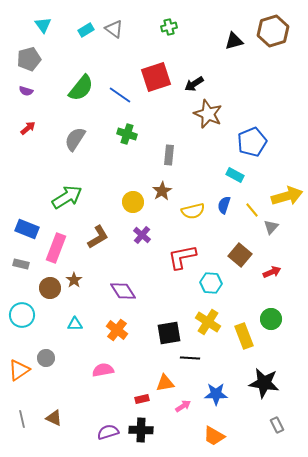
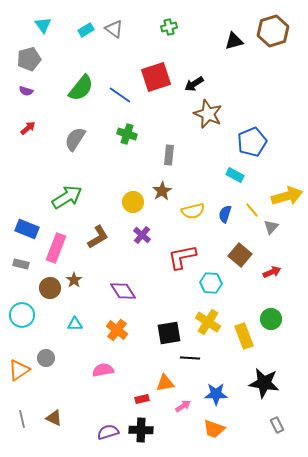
blue semicircle at (224, 205): moved 1 px right, 9 px down
orange trapezoid at (214, 436): moved 7 px up; rotated 10 degrees counterclockwise
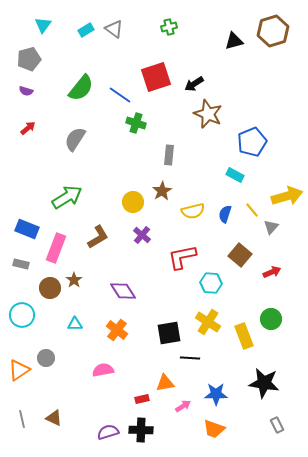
cyan triangle at (43, 25): rotated 12 degrees clockwise
green cross at (127, 134): moved 9 px right, 11 px up
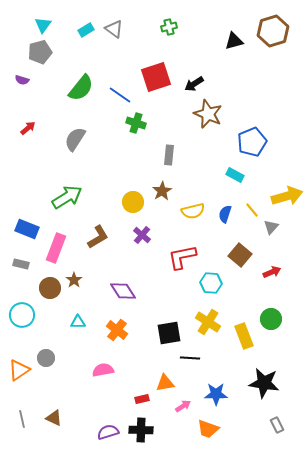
gray pentagon at (29, 59): moved 11 px right, 7 px up
purple semicircle at (26, 91): moved 4 px left, 11 px up
cyan triangle at (75, 324): moved 3 px right, 2 px up
orange trapezoid at (214, 429): moved 6 px left
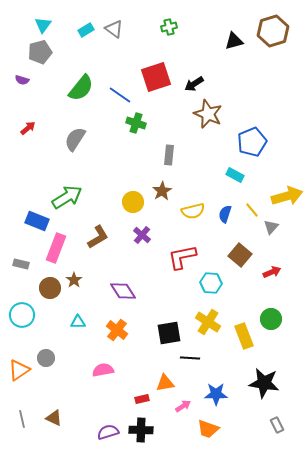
blue rectangle at (27, 229): moved 10 px right, 8 px up
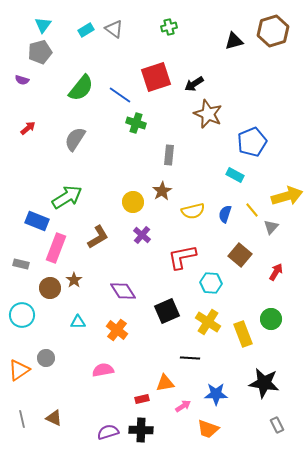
red arrow at (272, 272): moved 4 px right; rotated 36 degrees counterclockwise
black square at (169, 333): moved 2 px left, 22 px up; rotated 15 degrees counterclockwise
yellow rectangle at (244, 336): moved 1 px left, 2 px up
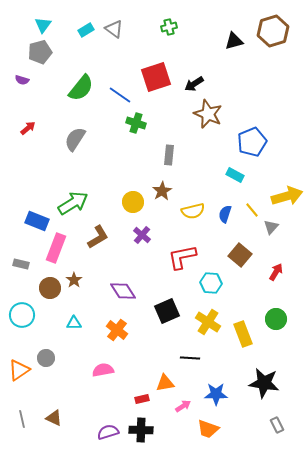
green arrow at (67, 197): moved 6 px right, 6 px down
green circle at (271, 319): moved 5 px right
cyan triangle at (78, 322): moved 4 px left, 1 px down
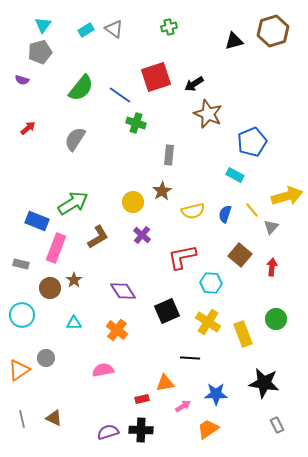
red arrow at (276, 272): moved 4 px left, 5 px up; rotated 24 degrees counterclockwise
orange trapezoid at (208, 429): rotated 125 degrees clockwise
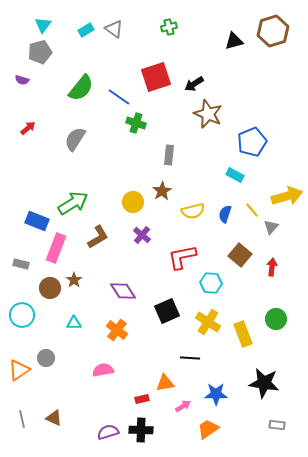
blue line at (120, 95): moved 1 px left, 2 px down
gray rectangle at (277, 425): rotated 56 degrees counterclockwise
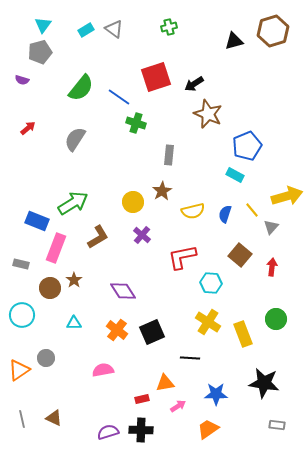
blue pentagon at (252, 142): moved 5 px left, 4 px down
black square at (167, 311): moved 15 px left, 21 px down
pink arrow at (183, 406): moved 5 px left
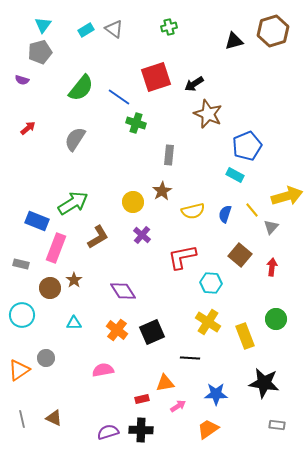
yellow rectangle at (243, 334): moved 2 px right, 2 px down
